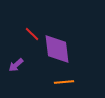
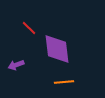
red line: moved 3 px left, 6 px up
purple arrow: rotated 21 degrees clockwise
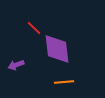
red line: moved 5 px right
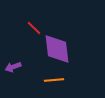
purple arrow: moved 3 px left, 2 px down
orange line: moved 10 px left, 2 px up
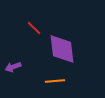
purple diamond: moved 5 px right
orange line: moved 1 px right, 1 px down
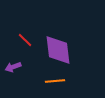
red line: moved 9 px left, 12 px down
purple diamond: moved 4 px left, 1 px down
